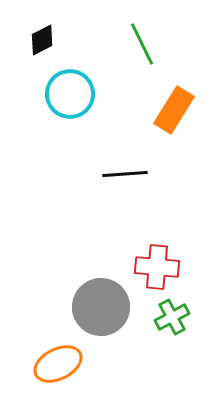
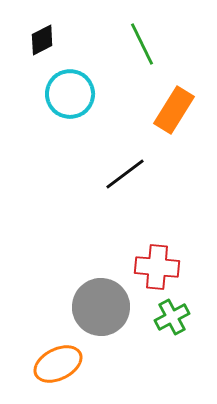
black line: rotated 33 degrees counterclockwise
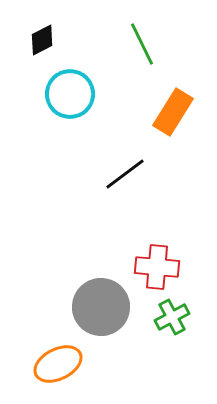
orange rectangle: moved 1 px left, 2 px down
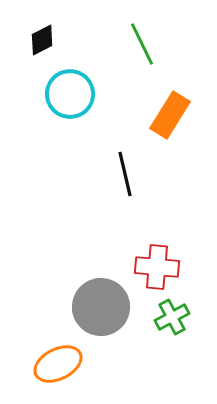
orange rectangle: moved 3 px left, 3 px down
black line: rotated 66 degrees counterclockwise
